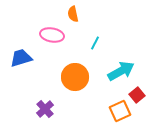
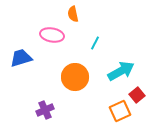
purple cross: moved 1 px down; rotated 18 degrees clockwise
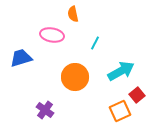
purple cross: rotated 30 degrees counterclockwise
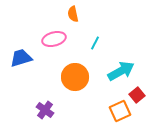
pink ellipse: moved 2 px right, 4 px down; rotated 25 degrees counterclockwise
